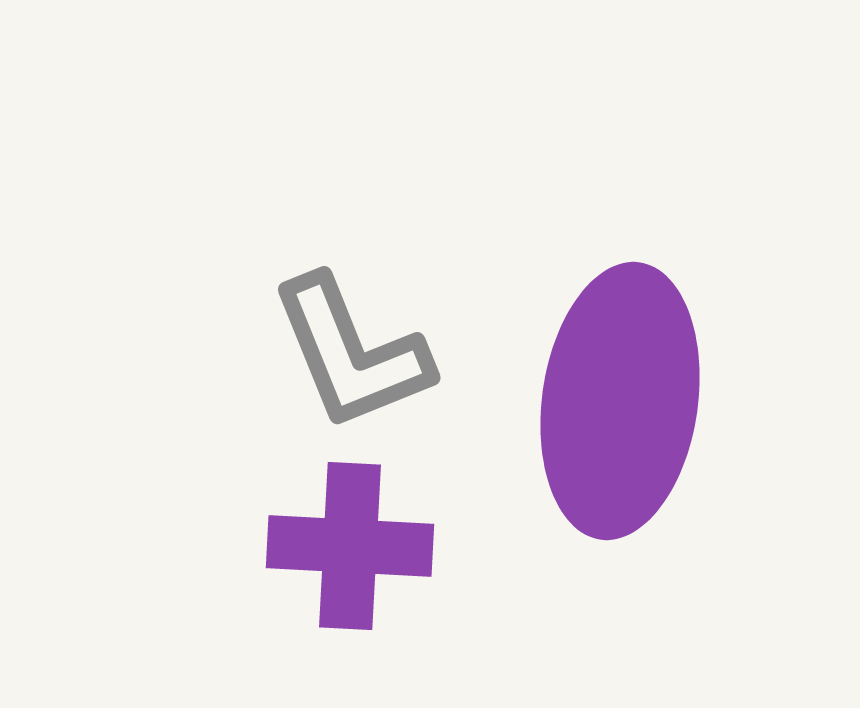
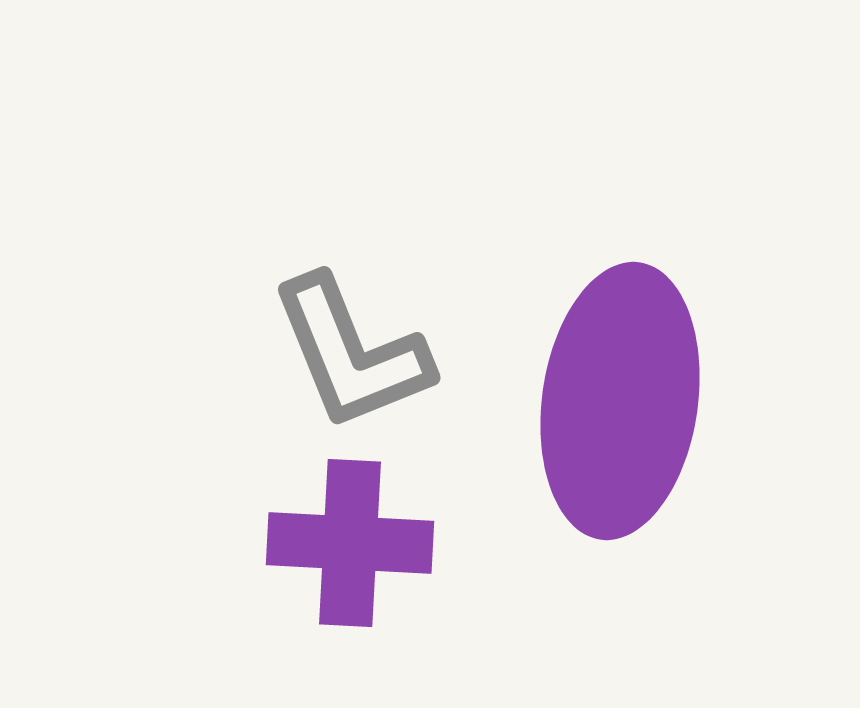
purple cross: moved 3 px up
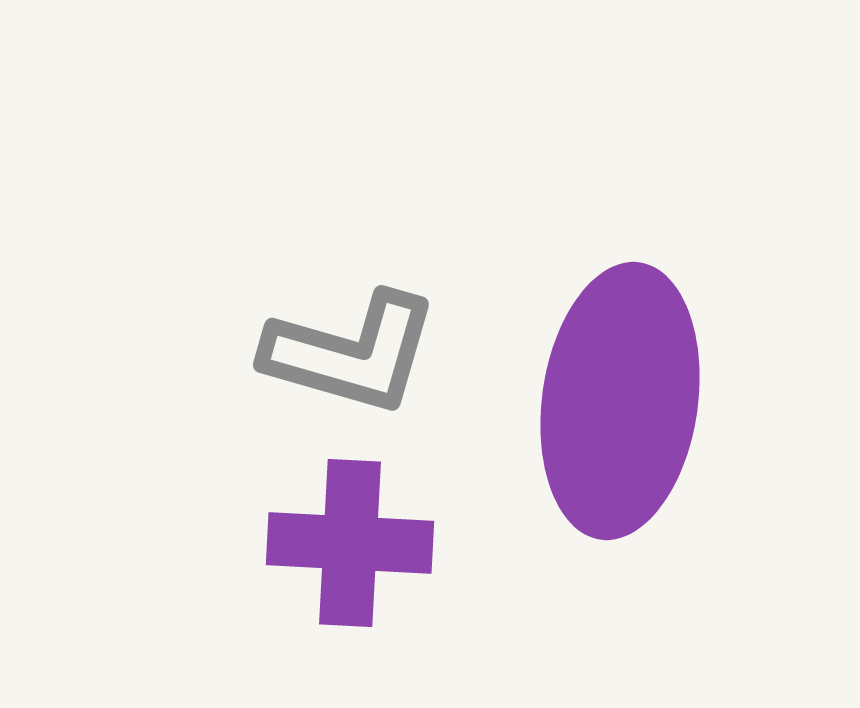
gray L-shape: rotated 52 degrees counterclockwise
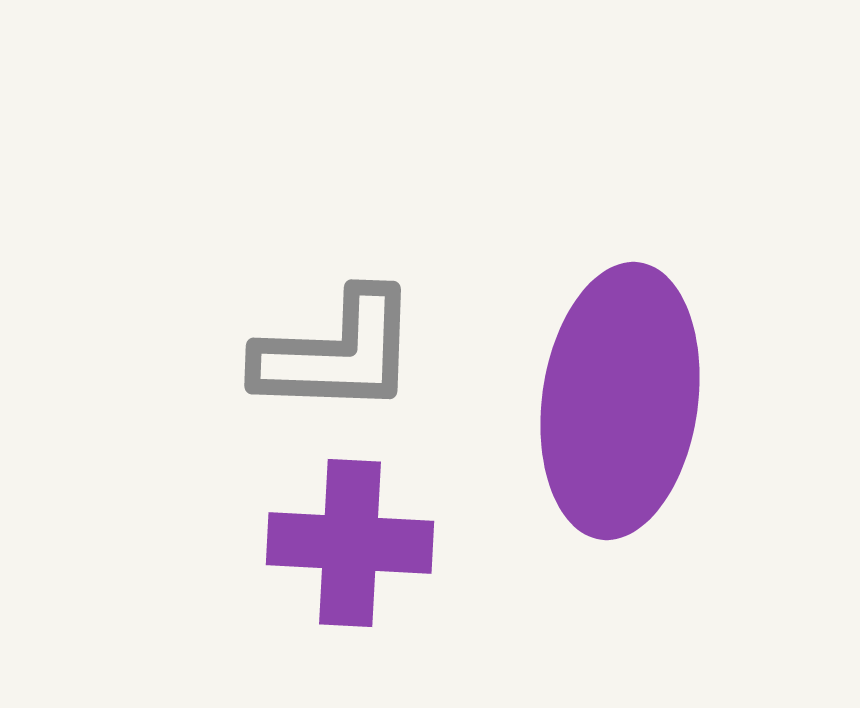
gray L-shape: moved 14 px left; rotated 14 degrees counterclockwise
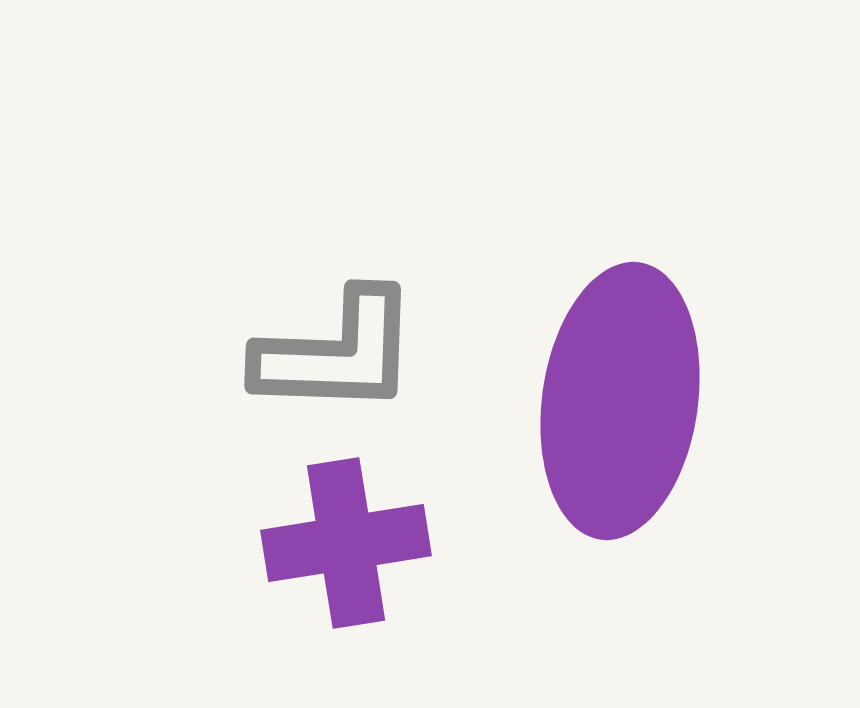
purple cross: moved 4 px left; rotated 12 degrees counterclockwise
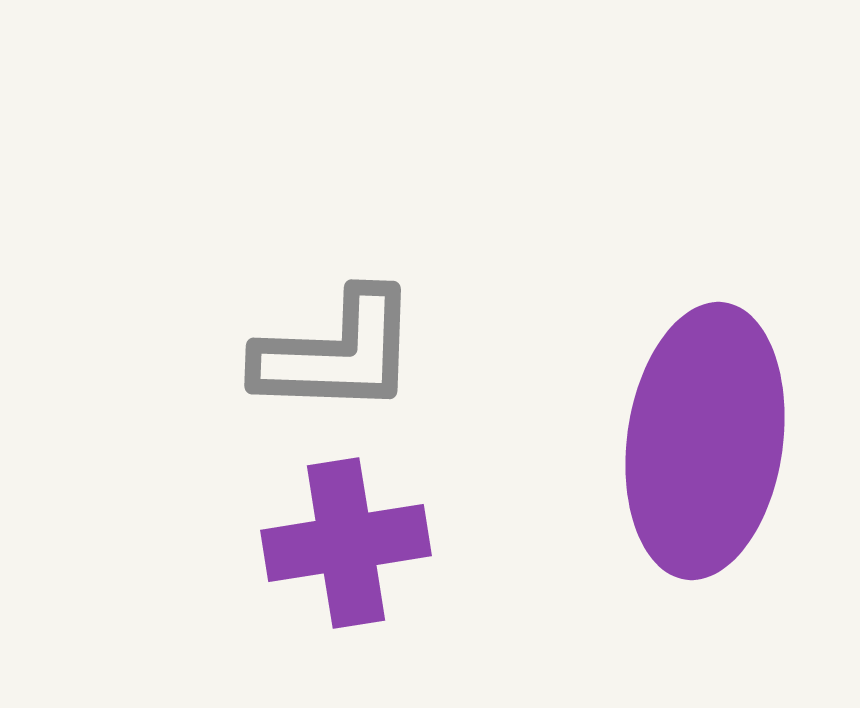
purple ellipse: moved 85 px right, 40 px down
